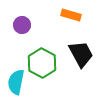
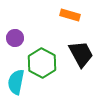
orange rectangle: moved 1 px left
purple circle: moved 7 px left, 13 px down
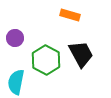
green hexagon: moved 4 px right, 3 px up
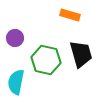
black trapezoid: rotated 12 degrees clockwise
green hexagon: rotated 16 degrees counterclockwise
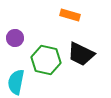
black trapezoid: rotated 132 degrees clockwise
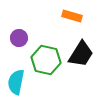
orange rectangle: moved 2 px right, 1 px down
purple circle: moved 4 px right
black trapezoid: rotated 84 degrees counterclockwise
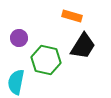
black trapezoid: moved 2 px right, 8 px up
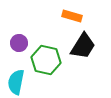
purple circle: moved 5 px down
